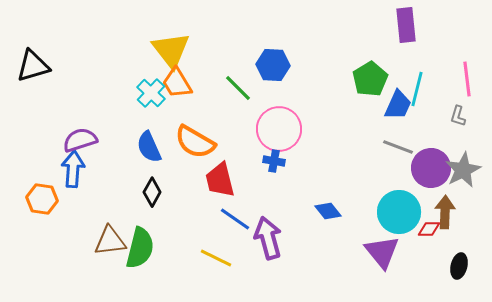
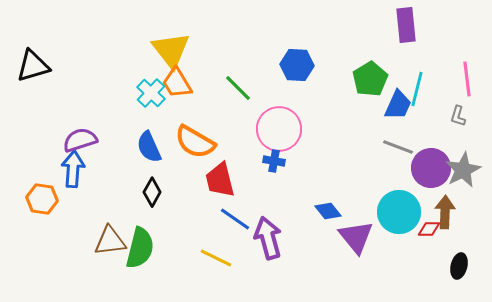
blue hexagon: moved 24 px right
purple triangle: moved 26 px left, 15 px up
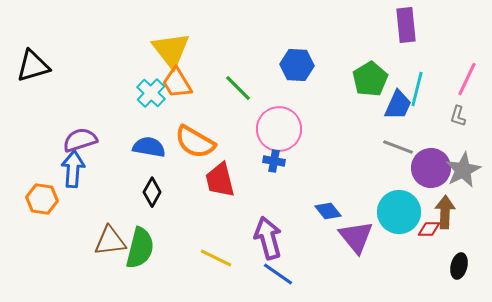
pink line: rotated 32 degrees clockwise
blue semicircle: rotated 124 degrees clockwise
blue line: moved 43 px right, 55 px down
